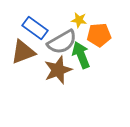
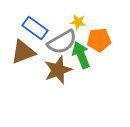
yellow star: moved 1 px left, 2 px down
orange pentagon: moved 5 px down
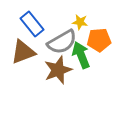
yellow star: moved 2 px right
blue rectangle: moved 3 px left, 4 px up; rotated 15 degrees clockwise
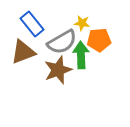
yellow star: moved 2 px right, 1 px down
green arrow: rotated 20 degrees clockwise
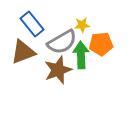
yellow star: moved 2 px down; rotated 14 degrees counterclockwise
orange pentagon: moved 2 px right, 4 px down
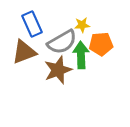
blue rectangle: rotated 15 degrees clockwise
brown triangle: moved 1 px right
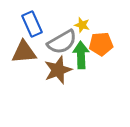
yellow star: rotated 21 degrees clockwise
brown triangle: rotated 16 degrees clockwise
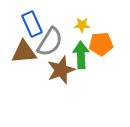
yellow star: rotated 14 degrees counterclockwise
gray semicircle: moved 12 px left; rotated 28 degrees counterclockwise
brown star: moved 3 px right
